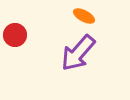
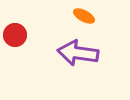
purple arrow: rotated 57 degrees clockwise
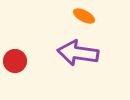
red circle: moved 26 px down
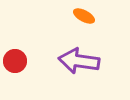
purple arrow: moved 1 px right, 8 px down
